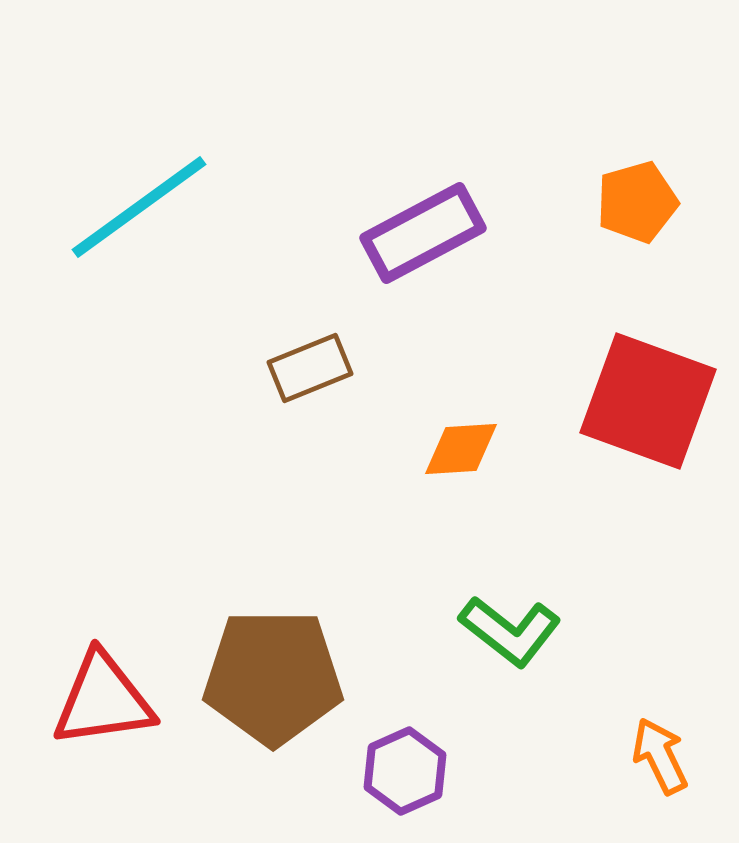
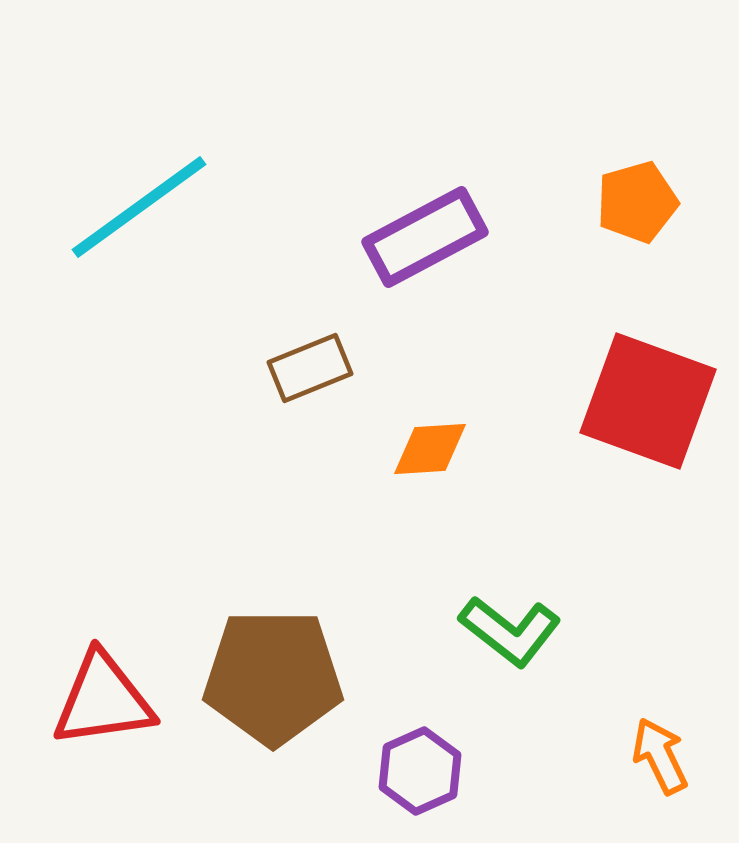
purple rectangle: moved 2 px right, 4 px down
orange diamond: moved 31 px left
purple hexagon: moved 15 px right
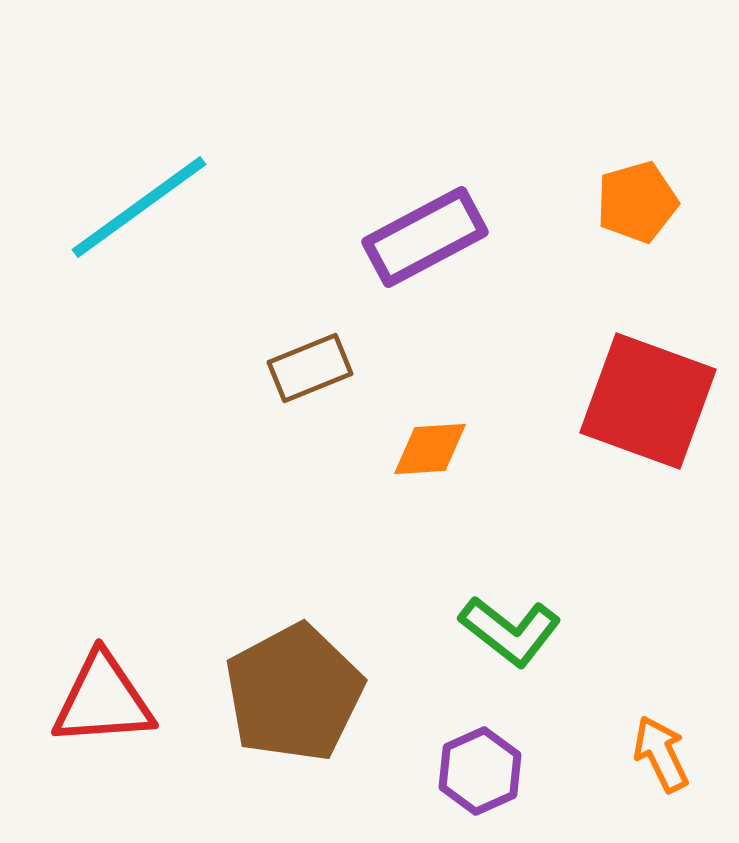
brown pentagon: moved 21 px right, 16 px down; rotated 28 degrees counterclockwise
red triangle: rotated 4 degrees clockwise
orange arrow: moved 1 px right, 2 px up
purple hexagon: moved 60 px right
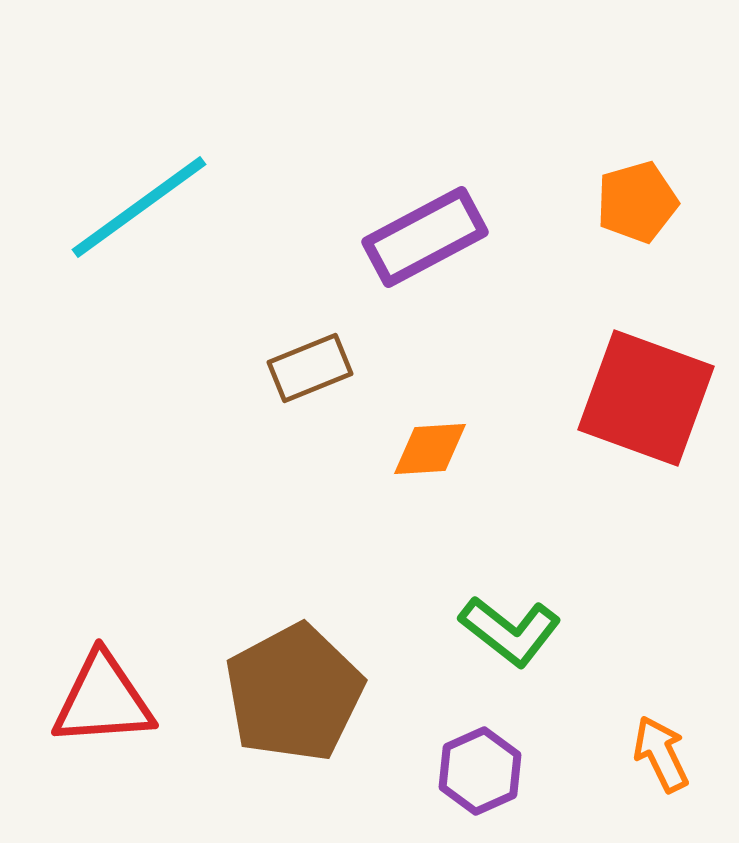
red square: moved 2 px left, 3 px up
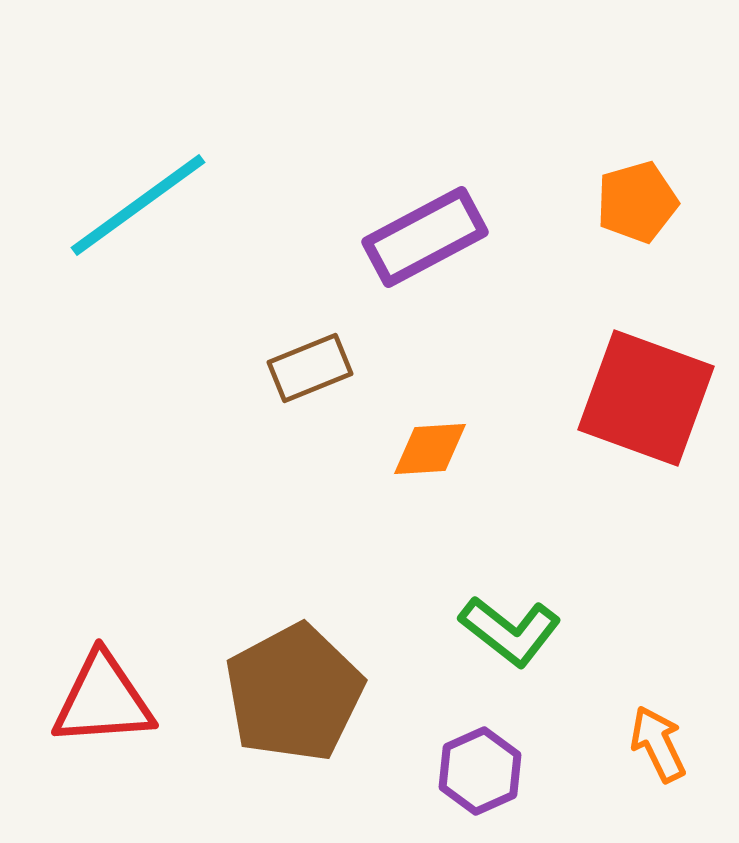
cyan line: moved 1 px left, 2 px up
orange arrow: moved 3 px left, 10 px up
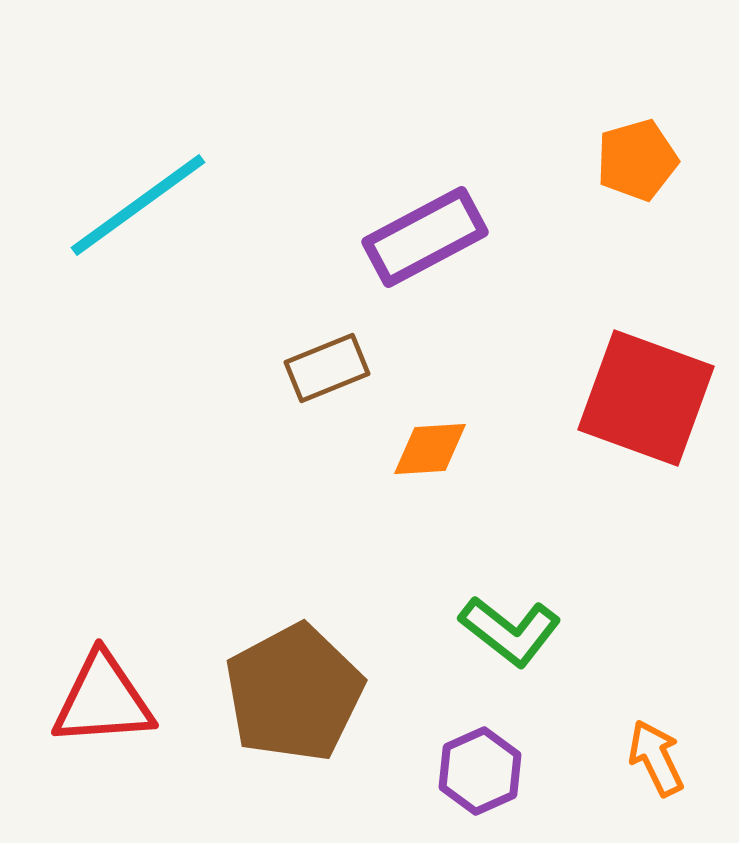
orange pentagon: moved 42 px up
brown rectangle: moved 17 px right
orange arrow: moved 2 px left, 14 px down
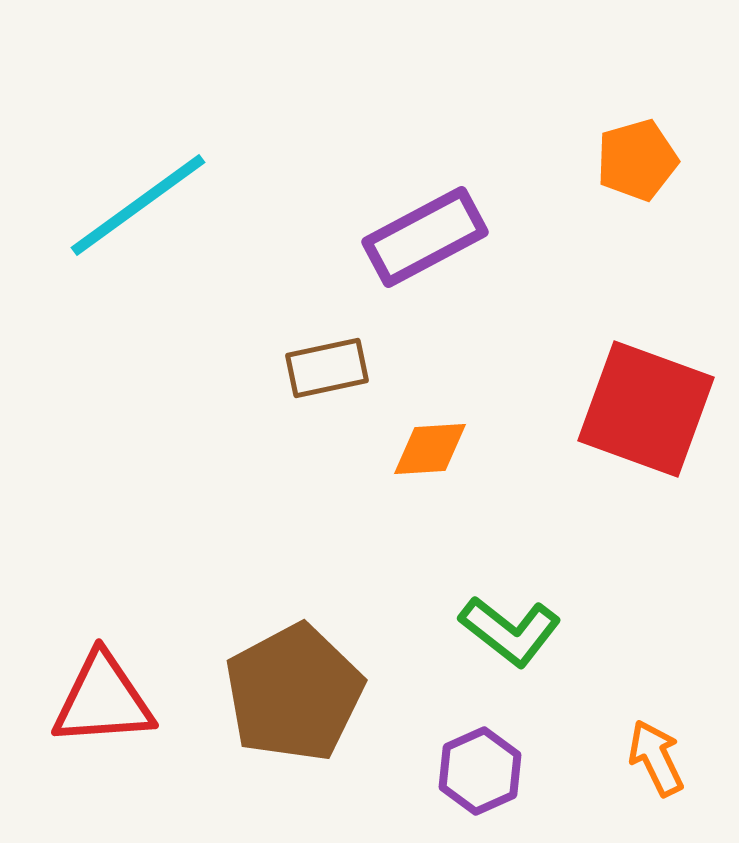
brown rectangle: rotated 10 degrees clockwise
red square: moved 11 px down
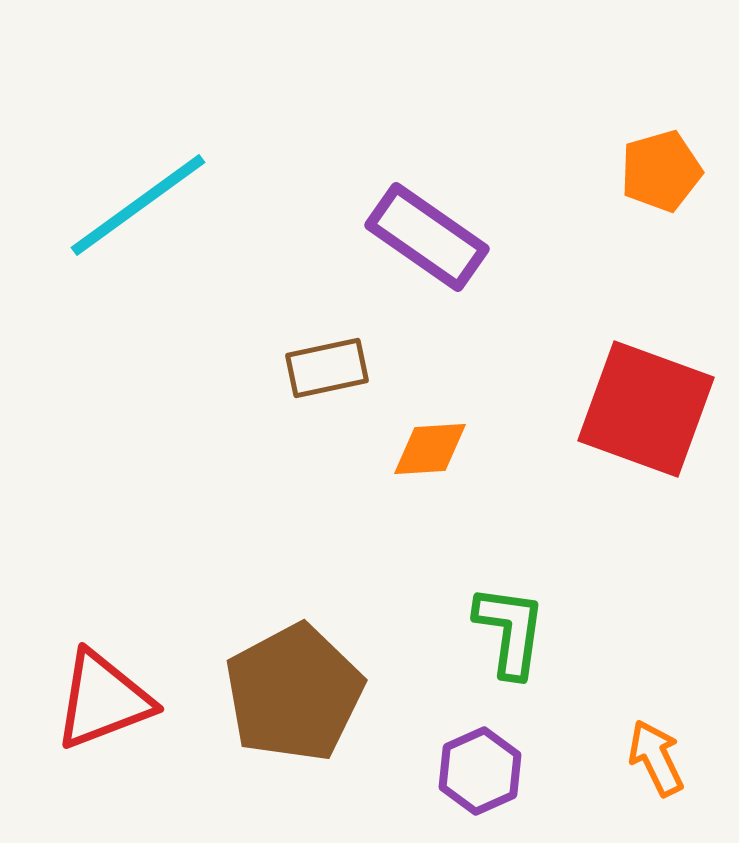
orange pentagon: moved 24 px right, 11 px down
purple rectangle: moved 2 px right; rotated 63 degrees clockwise
green L-shape: rotated 120 degrees counterclockwise
red triangle: rotated 17 degrees counterclockwise
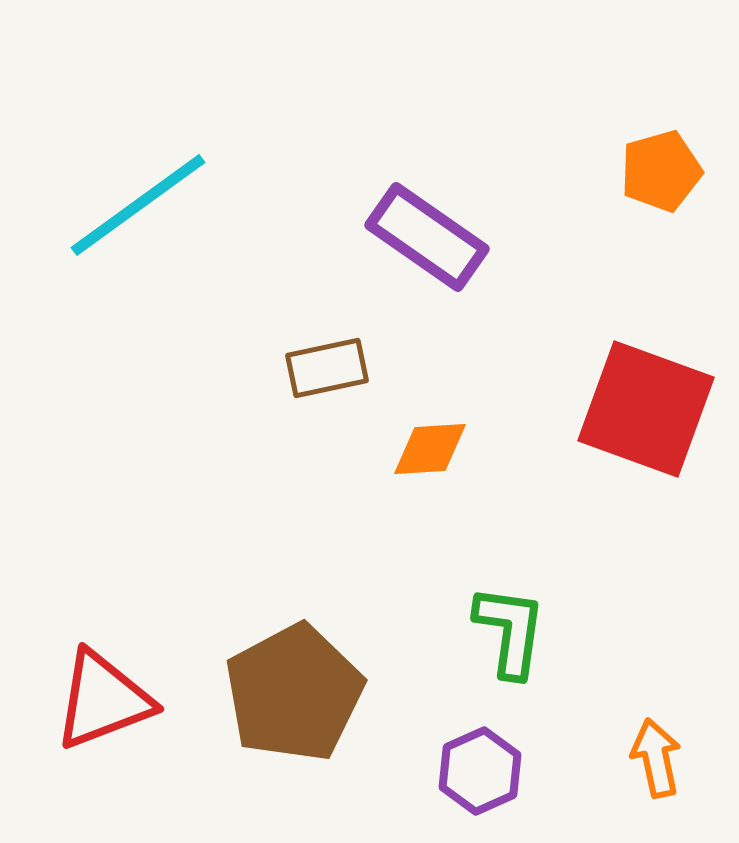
orange arrow: rotated 14 degrees clockwise
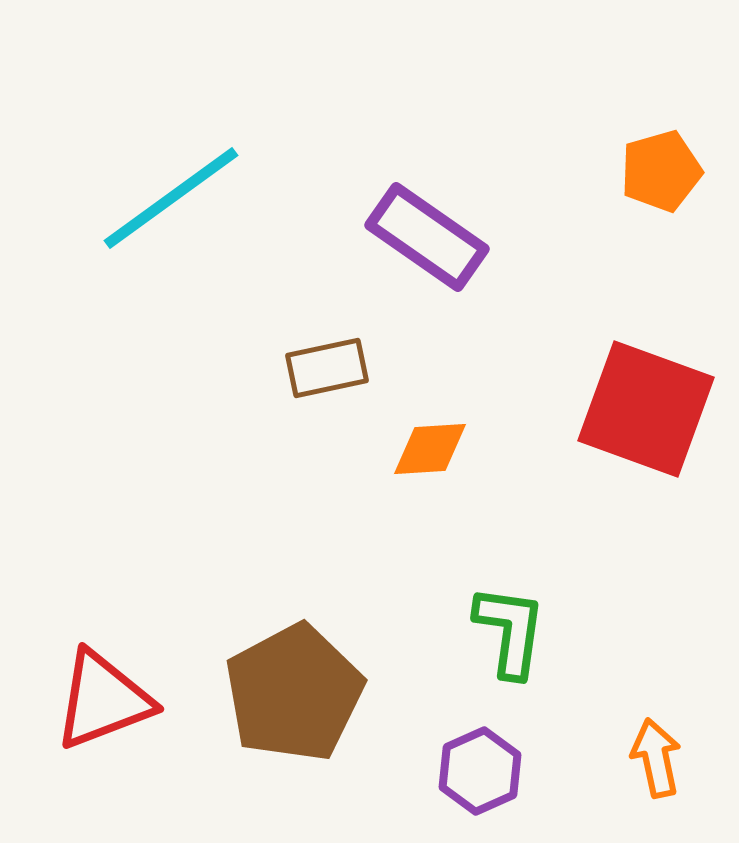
cyan line: moved 33 px right, 7 px up
